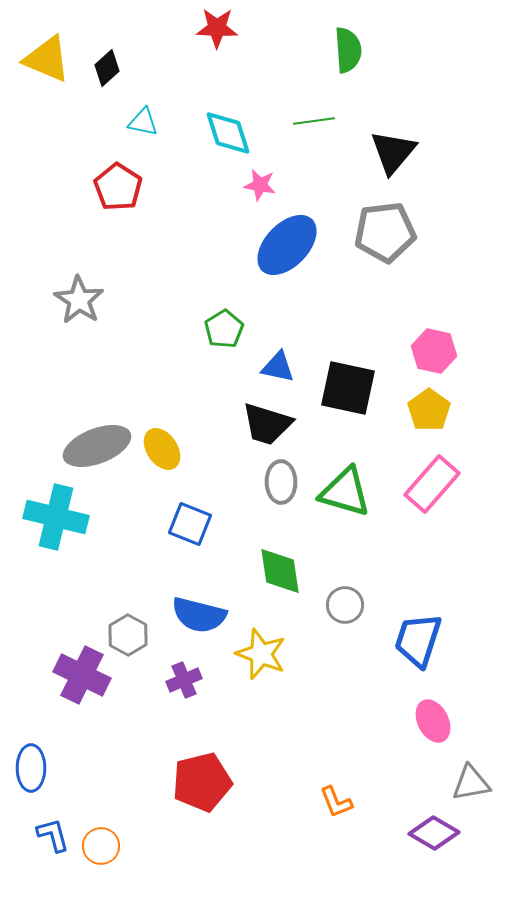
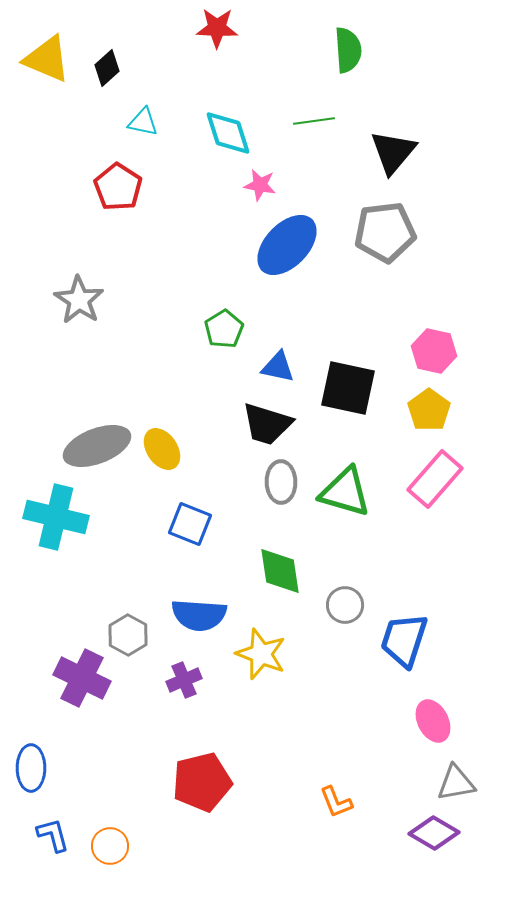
pink rectangle at (432, 484): moved 3 px right, 5 px up
blue semicircle at (199, 615): rotated 10 degrees counterclockwise
blue trapezoid at (418, 640): moved 14 px left
purple cross at (82, 675): moved 3 px down
gray triangle at (471, 783): moved 15 px left
orange circle at (101, 846): moved 9 px right
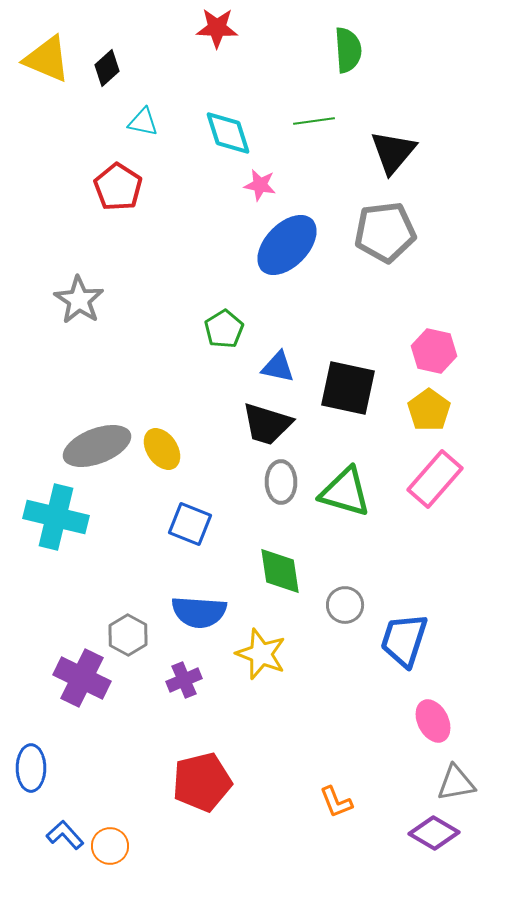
blue semicircle at (199, 615): moved 3 px up
blue L-shape at (53, 835): moved 12 px right; rotated 27 degrees counterclockwise
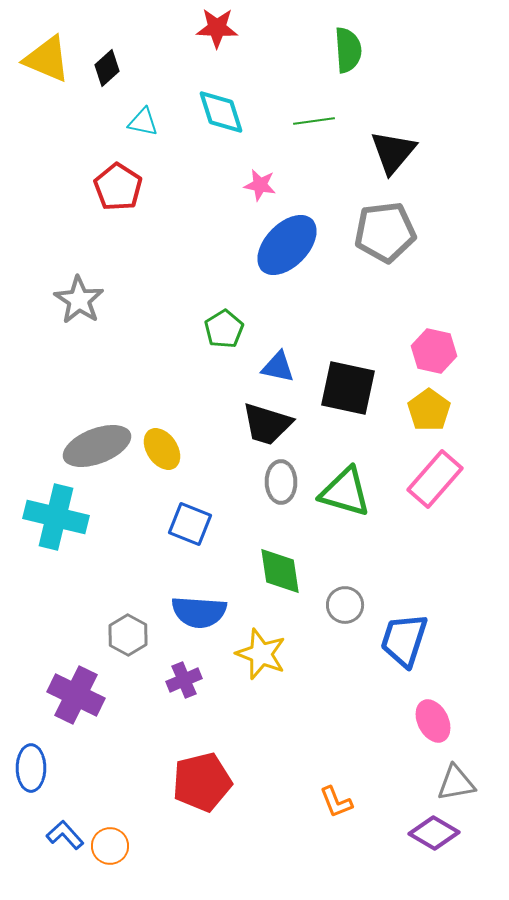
cyan diamond at (228, 133): moved 7 px left, 21 px up
purple cross at (82, 678): moved 6 px left, 17 px down
